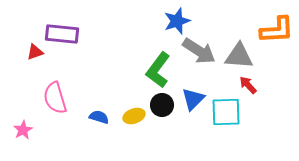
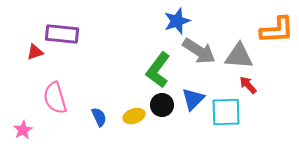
blue semicircle: rotated 48 degrees clockwise
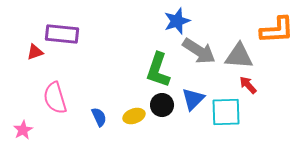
green L-shape: rotated 18 degrees counterclockwise
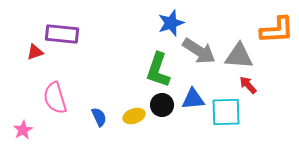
blue star: moved 6 px left, 2 px down
blue triangle: rotated 40 degrees clockwise
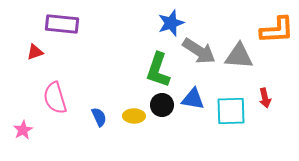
purple rectangle: moved 10 px up
red arrow: moved 17 px right, 13 px down; rotated 150 degrees counterclockwise
blue triangle: rotated 15 degrees clockwise
cyan square: moved 5 px right, 1 px up
yellow ellipse: rotated 20 degrees clockwise
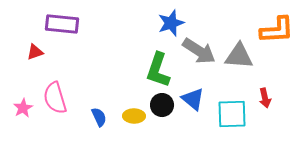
blue triangle: rotated 30 degrees clockwise
cyan square: moved 1 px right, 3 px down
pink star: moved 22 px up
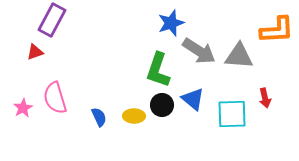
purple rectangle: moved 10 px left, 4 px up; rotated 68 degrees counterclockwise
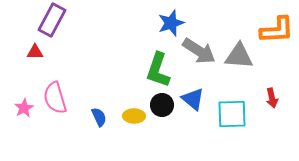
red triangle: rotated 18 degrees clockwise
red arrow: moved 7 px right
pink star: moved 1 px right
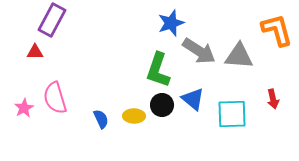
orange L-shape: rotated 102 degrees counterclockwise
red arrow: moved 1 px right, 1 px down
blue semicircle: moved 2 px right, 2 px down
